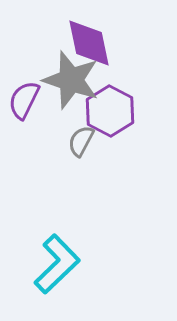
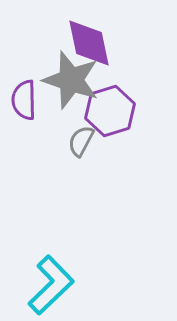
purple semicircle: rotated 27 degrees counterclockwise
purple hexagon: rotated 15 degrees clockwise
cyan L-shape: moved 6 px left, 21 px down
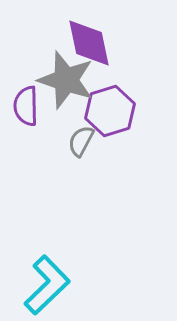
gray star: moved 5 px left
purple semicircle: moved 2 px right, 6 px down
cyan L-shape: moved 4 px left
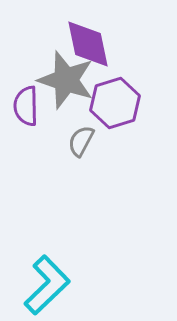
purple diamond: moved 1 px left, 1 px down
purple hexagon: moved 5 px right, 8 px up
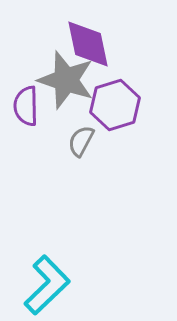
purple hexagon: moved 2 px down
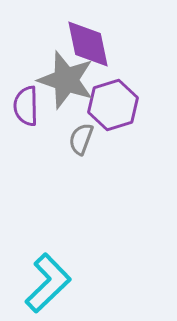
purple hexagon: moved 2 px left
gray semicircle: moved 2 px up; rotated 8 degrees counterclockwise
cyan L-shape: moved 1 px right, 2 px up
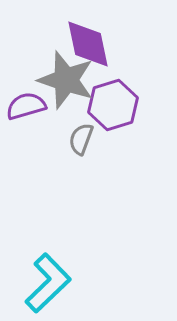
purple semicircle: rotated 75 degrees clockwise
